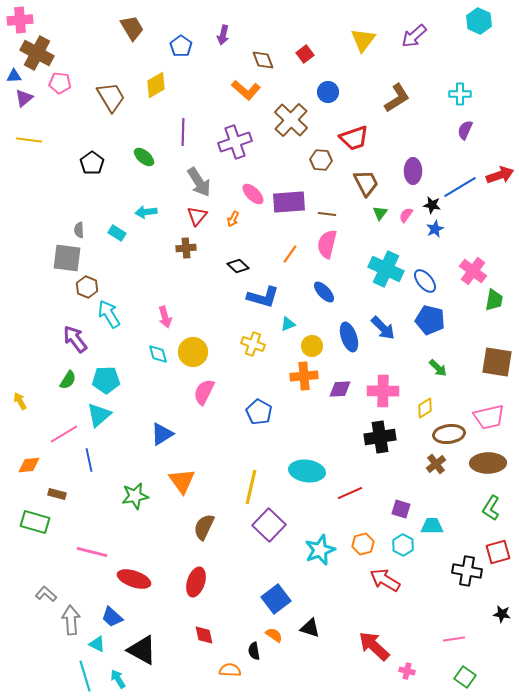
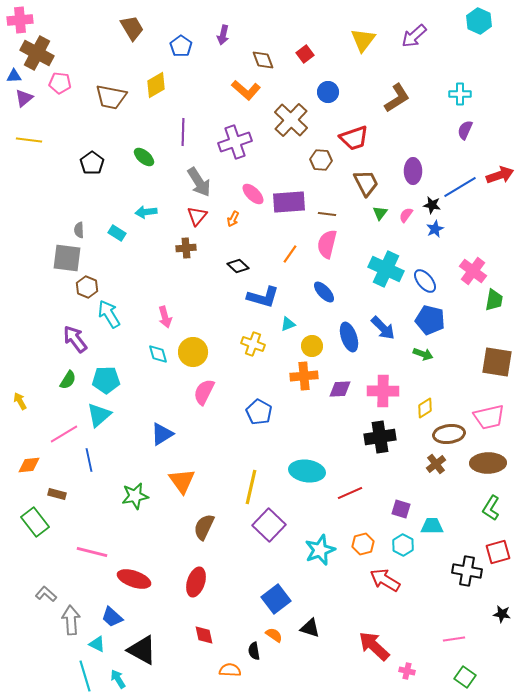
brown trapezoid at (111, 97): rotated 132 degrees clockwise
green arrow at (438, 368): moved 15 px left, 14 px up; rotated 24 degrees counterclockwise
green rectangle at (35, 522): rotated 36 degrees clockwise
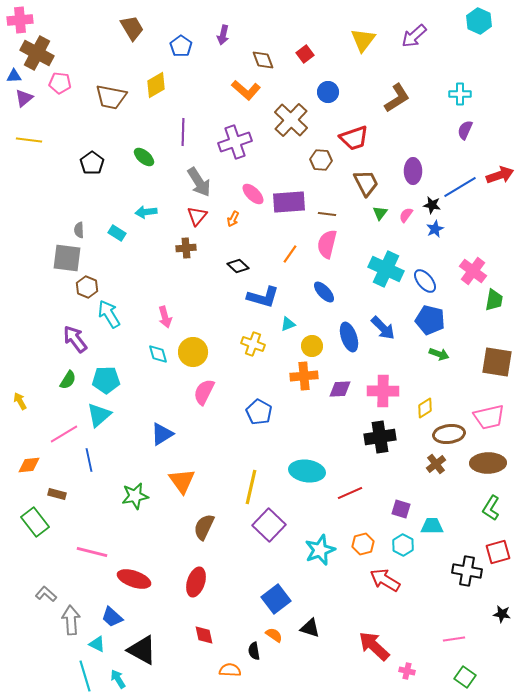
green arrow at (423, 354): moved 16 px right
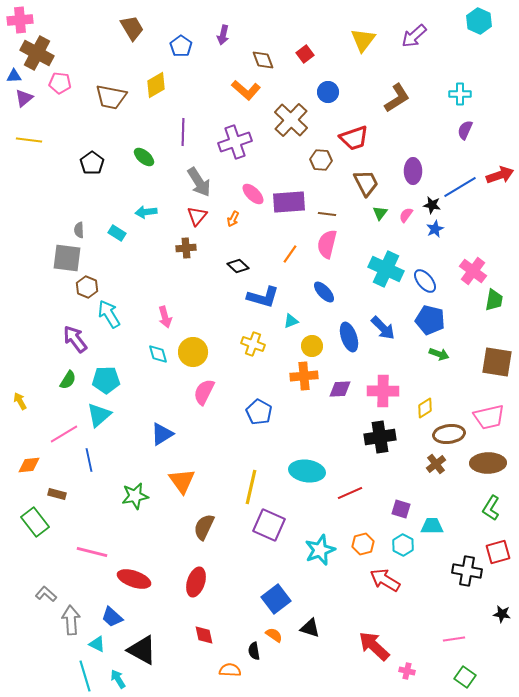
cyan triangle at (288, 324): moved 3 px right, 3 px up
purple square at (269, 525): rotated 20 degrees counterclockwise
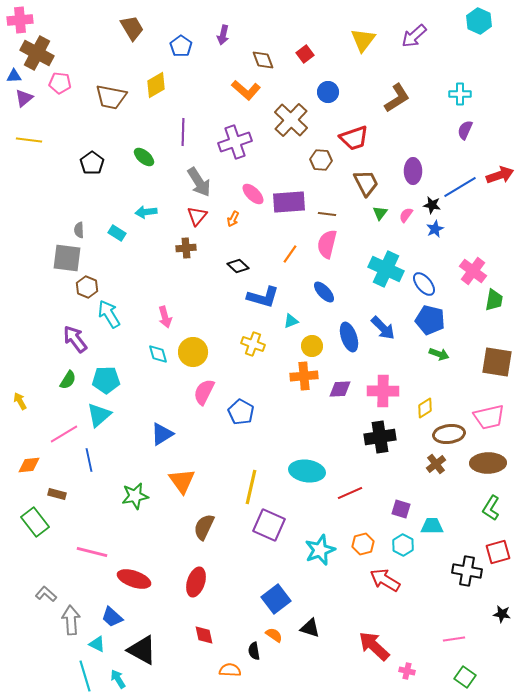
blue ellipse at (425, 281): moved 1 px left, 3 px down
blue pentagon at (259, 412): moved 18 px left
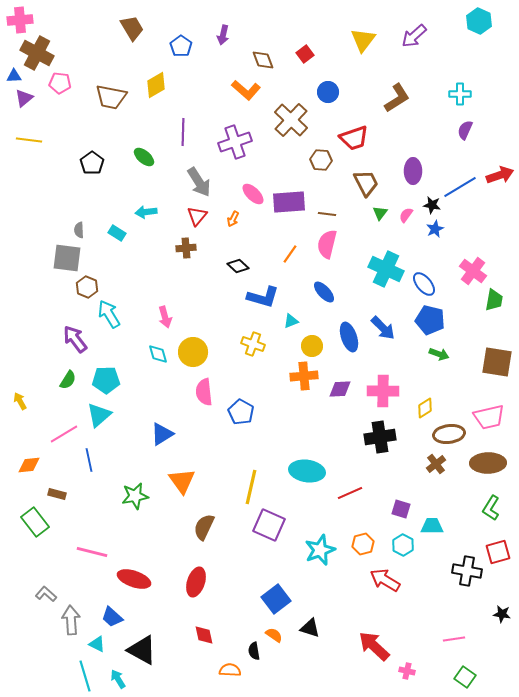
pink semicircle at (204, 392): rotated 32 degrees counterclockwise
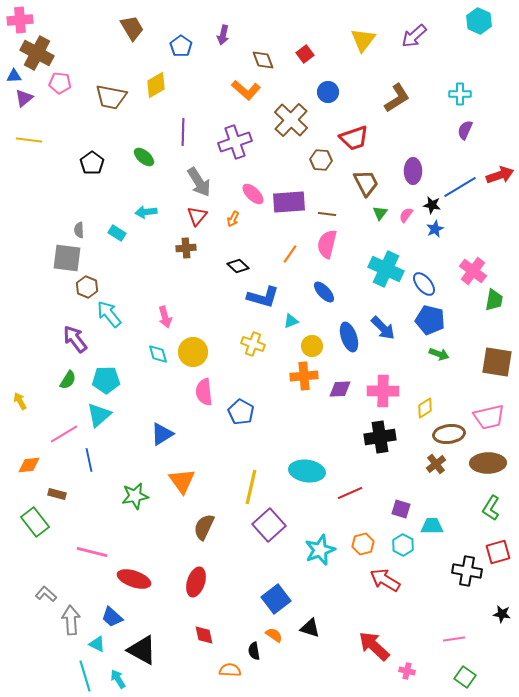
cyan arrow at (109, 314): rotated 8 degrees counterclockwise
purple square at (269, 525): rotated 24 degrees clockwise
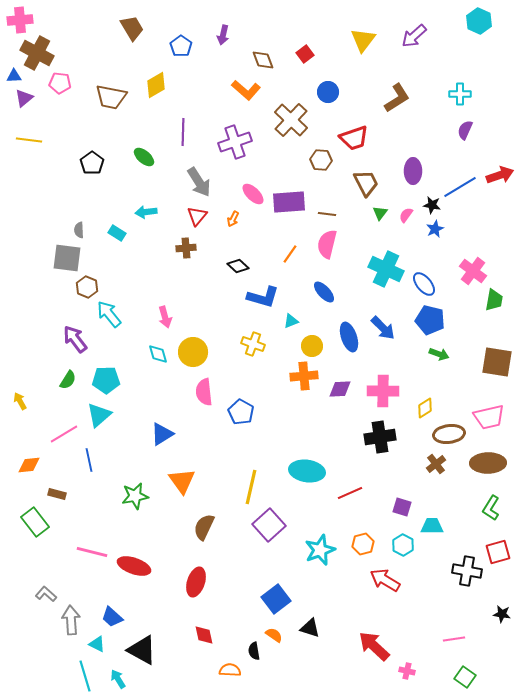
purple square at (401, 509): moved 1 px right, 2 px up
red ellipse at (134, 579): moved 13 px up
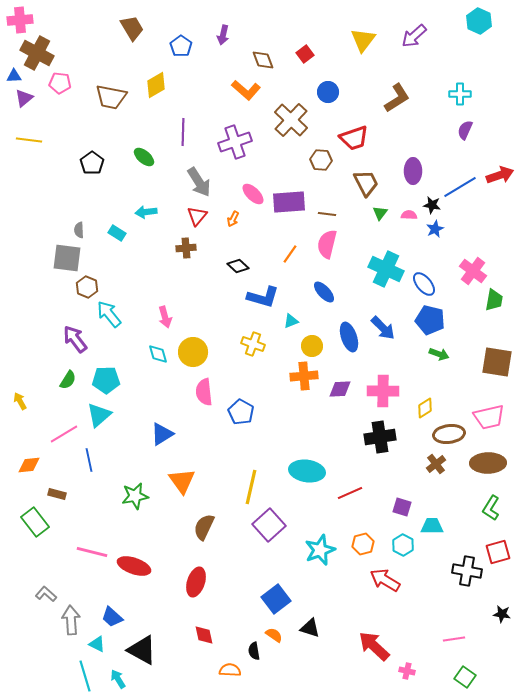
pink semicircle at (406, 215): moved 3 px right; rotated 56 degrees clockwise
